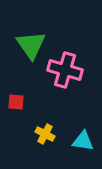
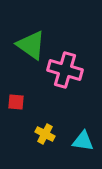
green triangle: rotated 20 degrees counterclockwise
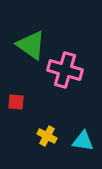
yellow cross: moved 2 px right, 2 px down
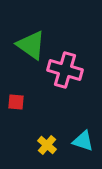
yellow cross: moved 9 px down; rotated 12 degrees clockwise
cyan triangle: rotated 10 degrees clockwise
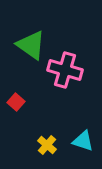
red square: rotated 36 degrees clockwise
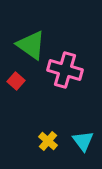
red square: moved 21 px up
cyan triangle: rotated 35 degrees clockwise
yellow cross: moved 1 px right, 4 px up
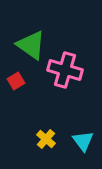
red square: rotated 18 degrees clockwise
yellow cross: moved 2 px left, 2 px up
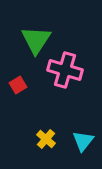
green triangle: moved 5 px right, 5 px up; rotated 28 degrees clockwise
red square: moved 2 px right, 4 px down
cyan triangle: rotated 15 degrees clockwise
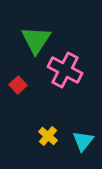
pink cross: rotated 12 degrees clockwise
red square: rotated 12 degrees counterclockwise
yellow cross: moved 2 px right, 3 px up
